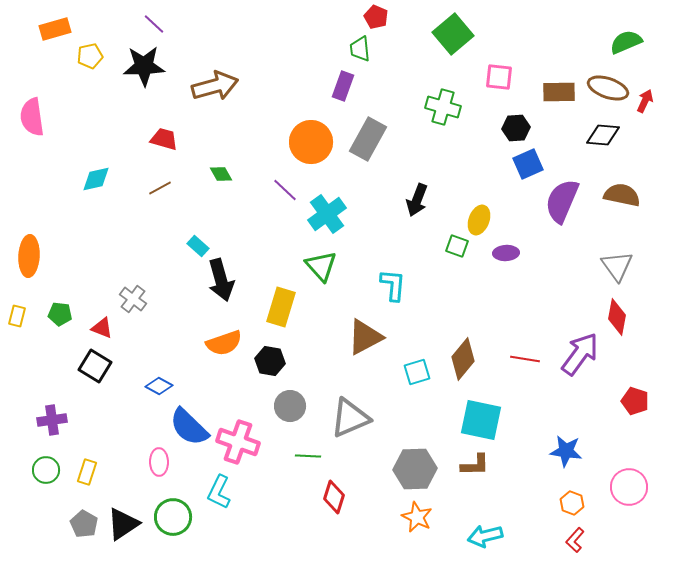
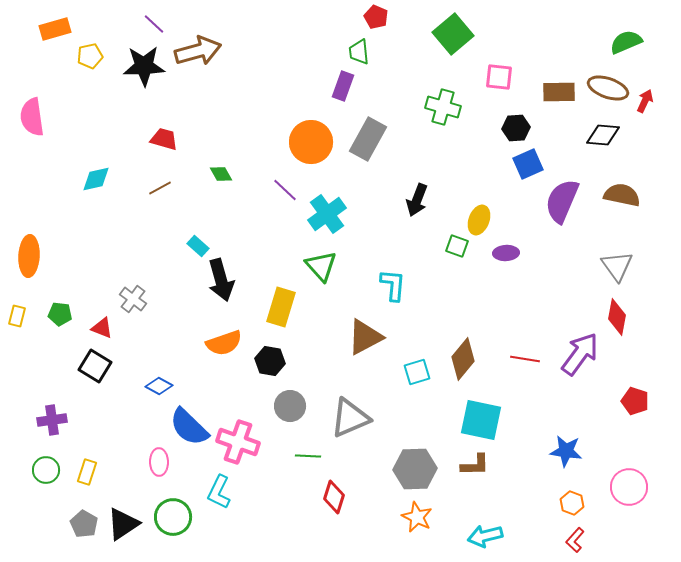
green trapezoid at (360, 49): moved 1 px left, 3 px down
brown arrow at (215, 86): moved 17 px left, 35 px up
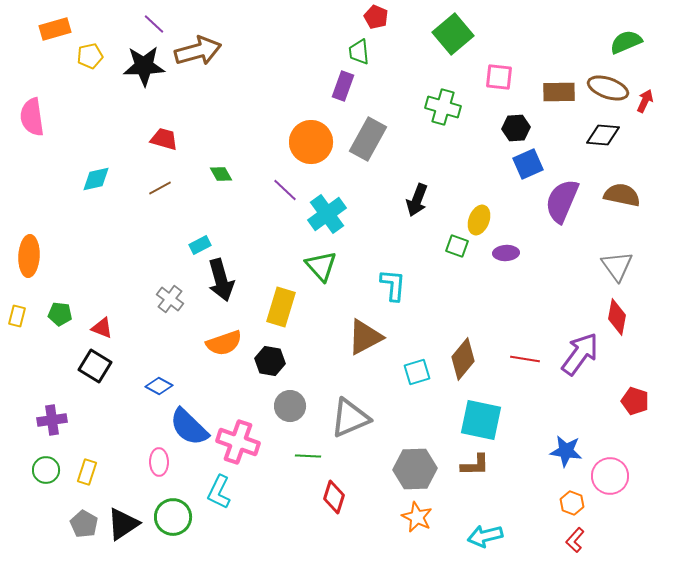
cyan rectangle at (198, 246): moved 2 px right, 1 px up; rotated 70 degrees counterclockwise
gray cross at (133, 299): moved 37 px right
pink circle at (629, 487): moved 19 px left, 11 px up
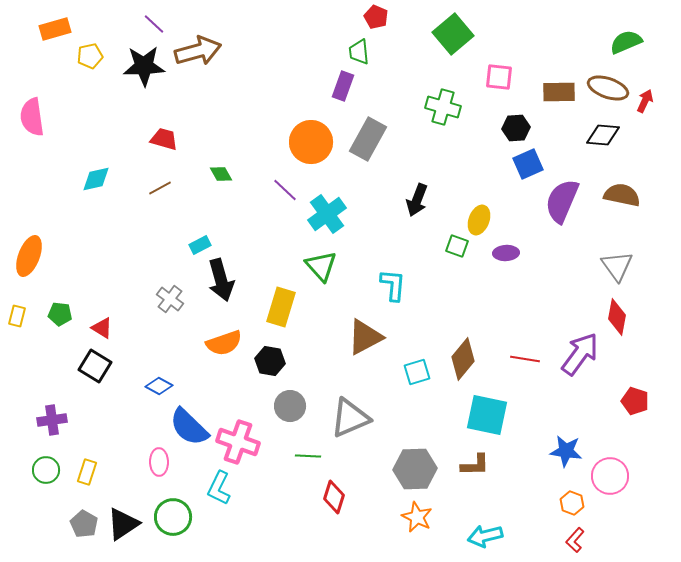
orange ellipse at (29, 256): rotated 18 degrees clockwise
red triangle at (102, 328): rotated 10 degrees clockwise
cyan square at (481, 420): moved 6 px right, 5 px up
cyan L-shape at (219, 492): moved 4 px up
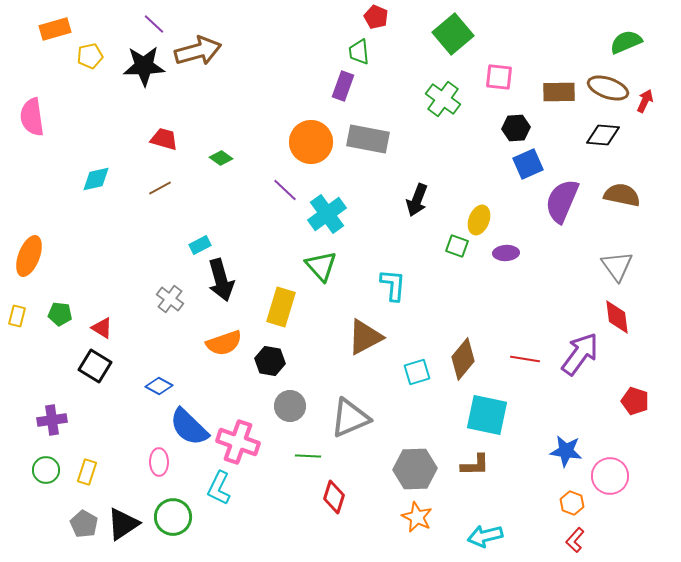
green cross at (443, 107): moved 8 px up; rotated 20 degrees clockwise
gray rectangle at (368, 139): rotated 72 degrees clockwise
green diamond at (221, 174): moved 16 px up; rotated 25 degrees counterclockwise
red diamond at (617, 317): rotated 18 degrees counterclockwise
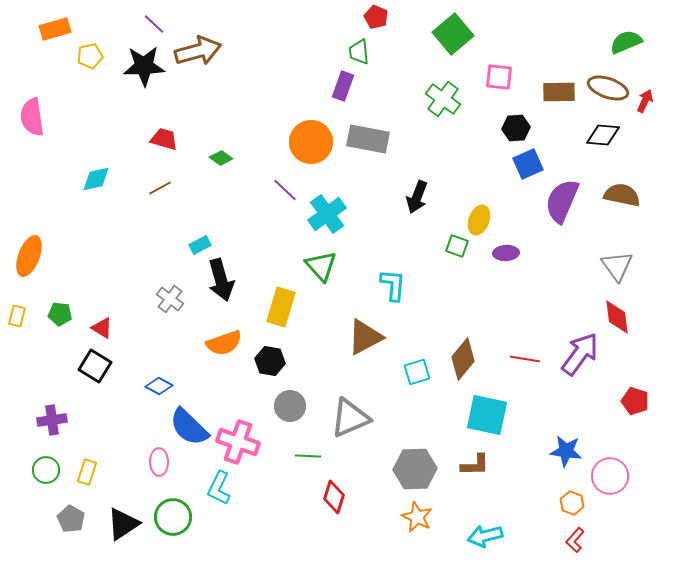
black arrow at (417, 200): moved 3 px up
gray pentagon at (84, 524): moved 13 px left, 5 px up
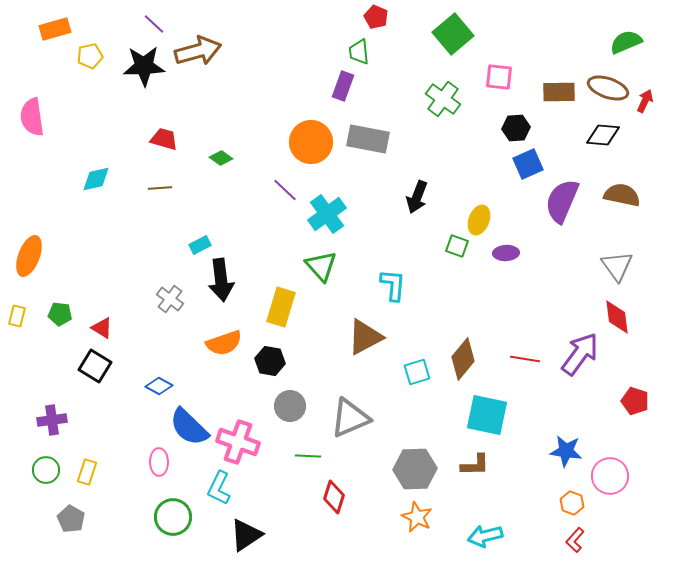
brown line at (160, 188): rotated 25 degrees clockwise
black arrow at (221, 280): rotated 9 degrees clockwise
black triangle at (123, 524): moved 123 px right, 11 px down
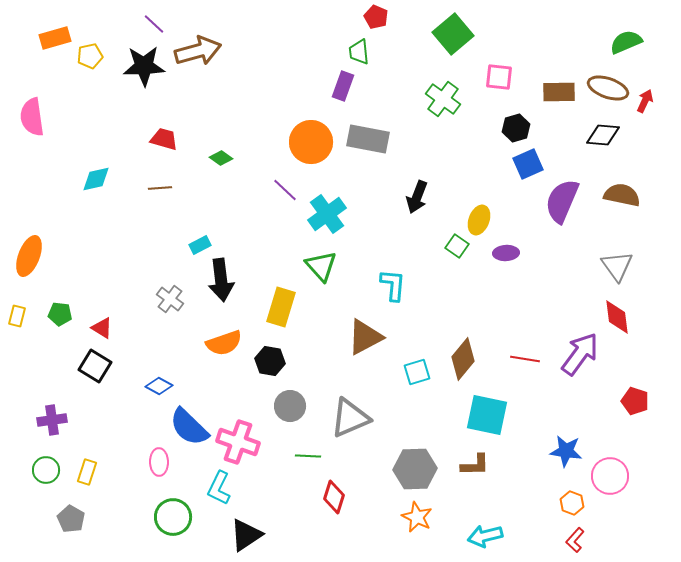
orange rectangle at (55, 29): moved 9 px down
black hexagon at (516, 128): rotated 12 degrees counterclockwise
green square at (457, 246): rotated 15 degrees clockwise
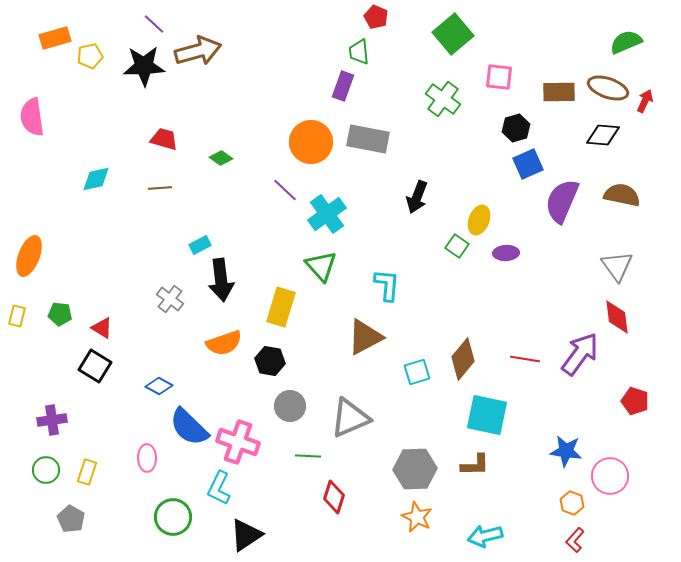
cyan L-shape at (393, 285): moved 6 px left
pink ellipse at (159, 462): moved 12 px left, 4 px up
